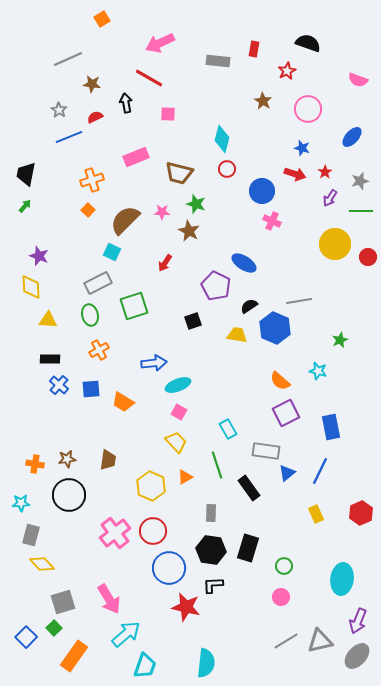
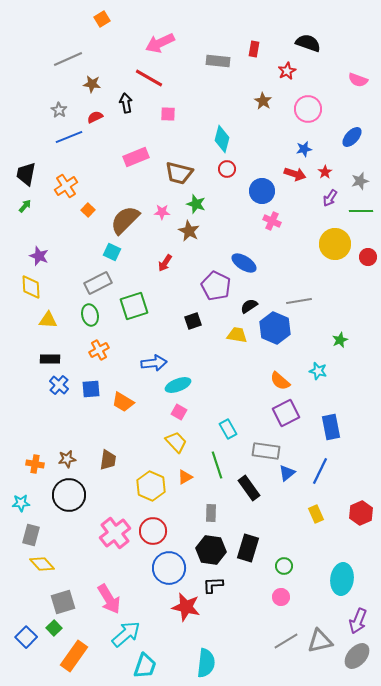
blue star at (302, 148): moved 2 px right, 1 px down; rotated 28 degrees counterclockwise
orange cross at (92, 180): moved 26 px left, 6 px down; rotated 15 degrees counterclockwise
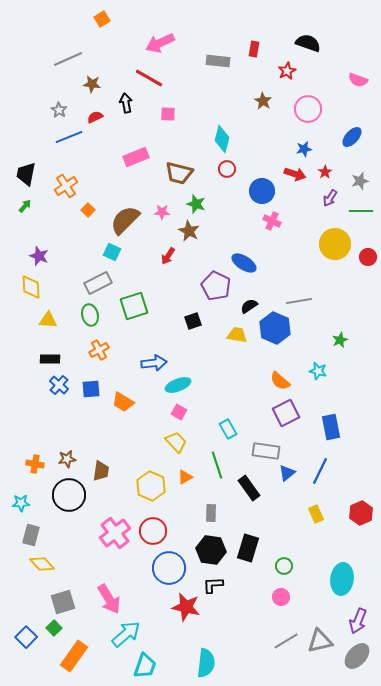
red arrow at (165, 263): moved 3 px right, 7 px up
brown trapezoid at (108, 460): moved 7 px left, 11 px down
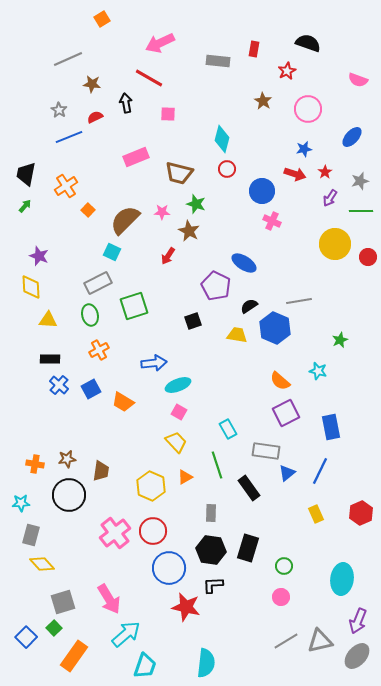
blue square at (91, 389): rotated 24 degrees counterclockwise
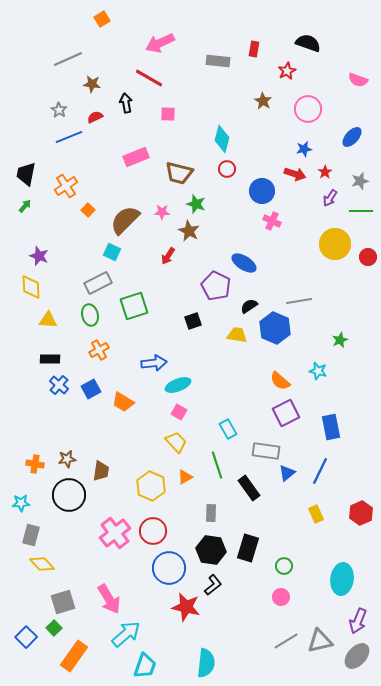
black L-shape at (213, 585): rotated 145 degrees clockwise
